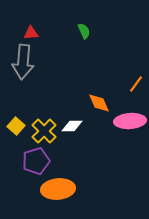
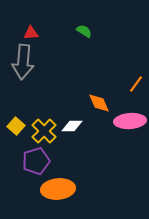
green semicircle: rotated 35 degrees counterclockwise
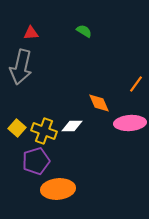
gray arrow: moved 2 px left, 5 px down; rotated 8 degrees clockwise
pink ellipse: moved 2 px down
yellow square: moved 1 px right, 2 px down
yellow cross: rotated 25 degrees counterclockwise
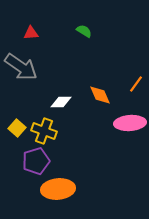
gray arrow: rotated 68 degrees counterclockwise
orange diamond: moved 1 px right, 8 px up
white diamond: moved 11 px left, 24 px up
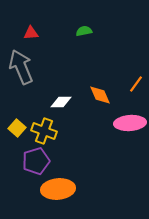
green semicircle: rotated 42 degrees counterclockwise
gray arrow: rotated 148 degrees counterclockwise
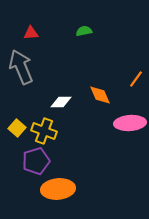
orange line: moved 5 px up
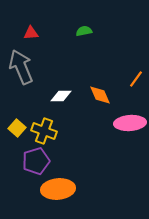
white diamond: moved 6 px up
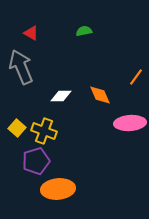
red triangle: rotated 35 degrees clockwise
orange line: moved 2 px up
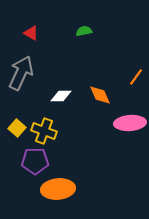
gray arrow: moved 6 px down; rotated 48 degrees clockwise
purple pentagon: moved 1 px left; rotated 16 degrees clockwise
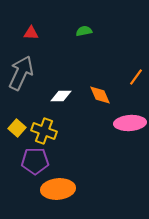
red triangle: rotated 28 degrees counterclockwise
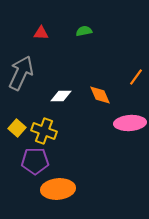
red triangle: moved 10 px right
